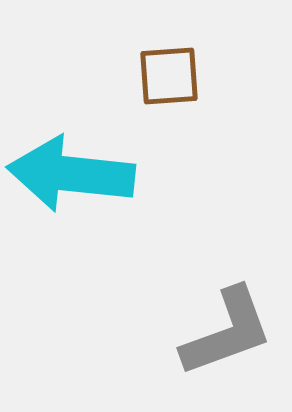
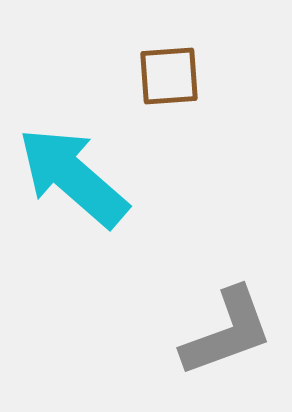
cyan arrow: moved 2 px right, 3 px down; rotated 35 degrees clockwise
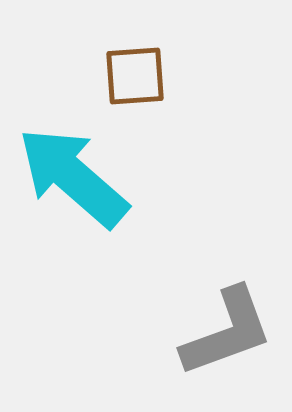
brown square: moved 34 px left
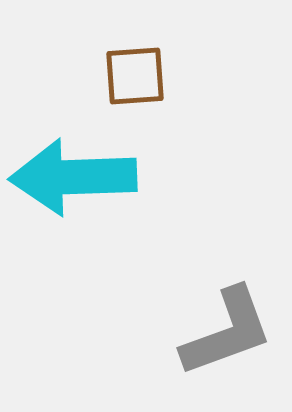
cyan arrow: rotated 43 degrees counterclockwise
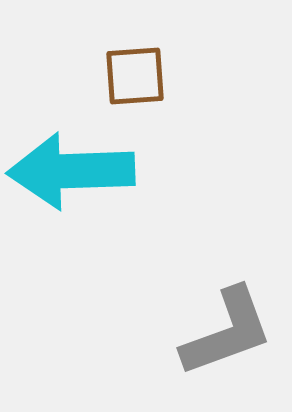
cyan arrow: moved 2 px left, 6 px up
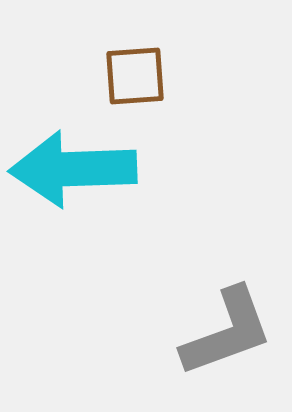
cyan arrow: moved 2 px right, 2 px up
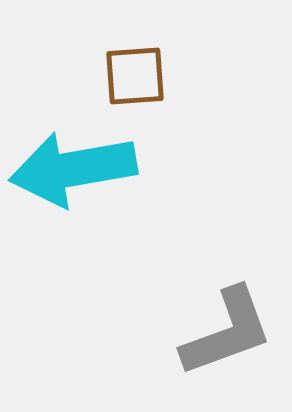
cyan arrow: rotated 8 degrees counterclockwise
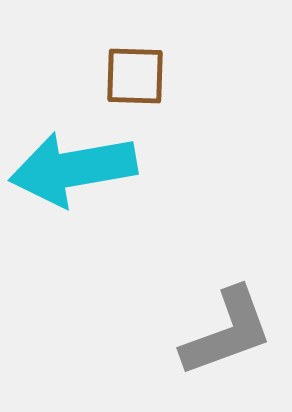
brown square: rotated 6 degrees clockwise
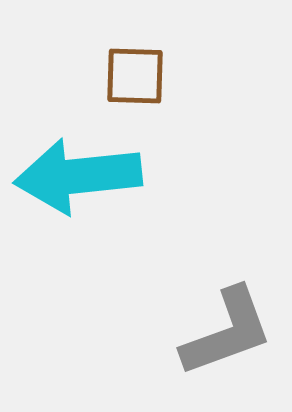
cyan arrow: moved 5 px right, 7 px down; rotated 4 degrees clockwise
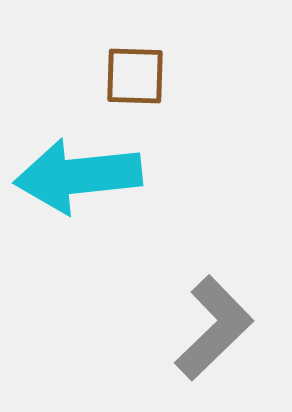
gray L-shape: moved 13 px left, 4 px up; rotated 24 degrees counterclockwise
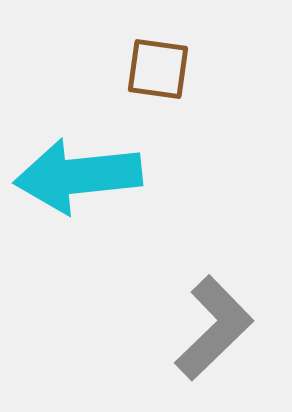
brown square: moved 23 px right, 7 px up; rotated 6 degrees clockwise
